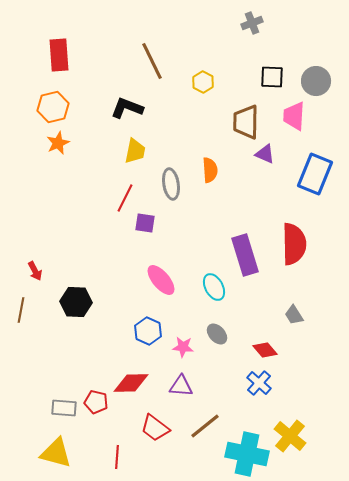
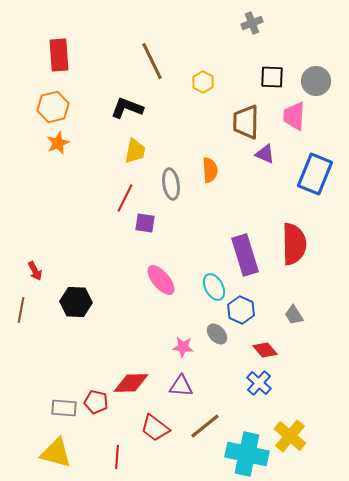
blue hexagon at (148, 331): moved 93 px right, 21 px up
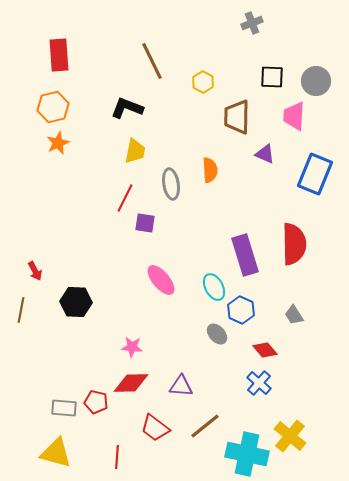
brown trapezoid at (246, 122): moved 9 px left, 5 px up
pink star at (183, 347): moved 51 px left
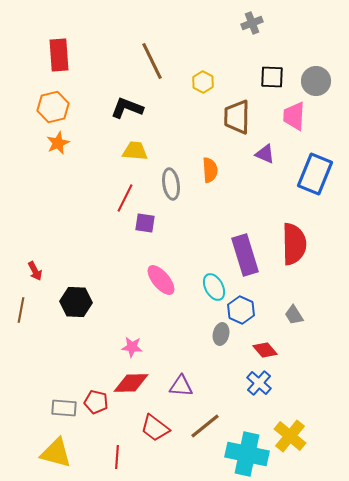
yellow trapezoid at (135, 151): rotated 96 degrees counterclockwise
gray ellipse at (217, 334): moved 4 px right; rotated 55 degrees clockwise
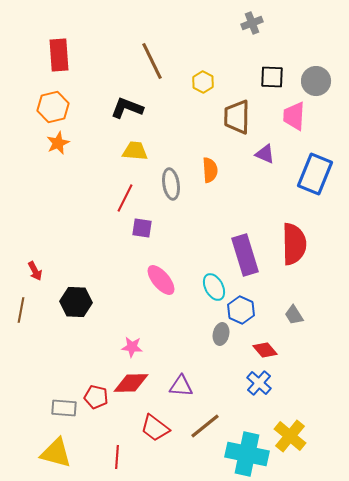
purple square at (145, 223): moved 3 px left, 5 px down
red pentagon at (96, 402): moved 5 px up
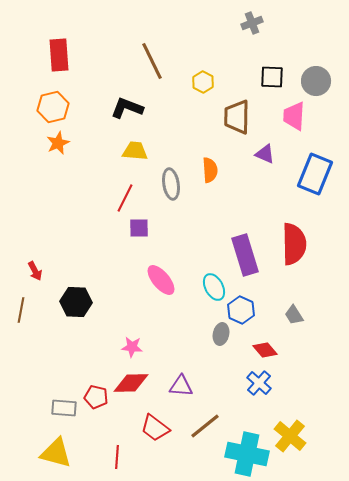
purple square at (142, 228): moved 3 px left; rotated 10 degrees counterclockwise
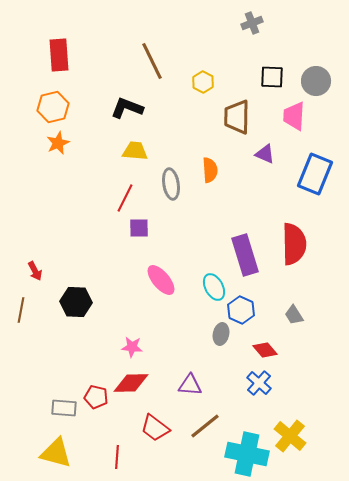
purple triangle at (181, 386): moved 9 px right, 1 px up
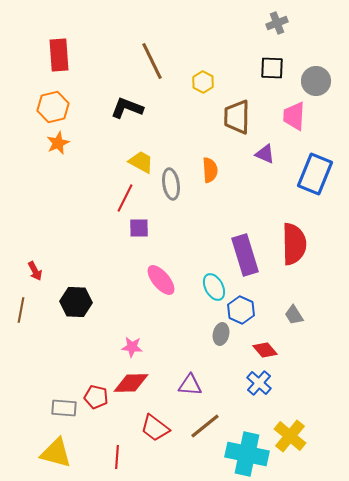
gray cross at (252, 23): moved 25 px right
black square at (272, 77): moved 9 px up
yellow trapezoid at (135, 151): moved 6 px right, 11 px down; rotated 24 degrees clockwise
